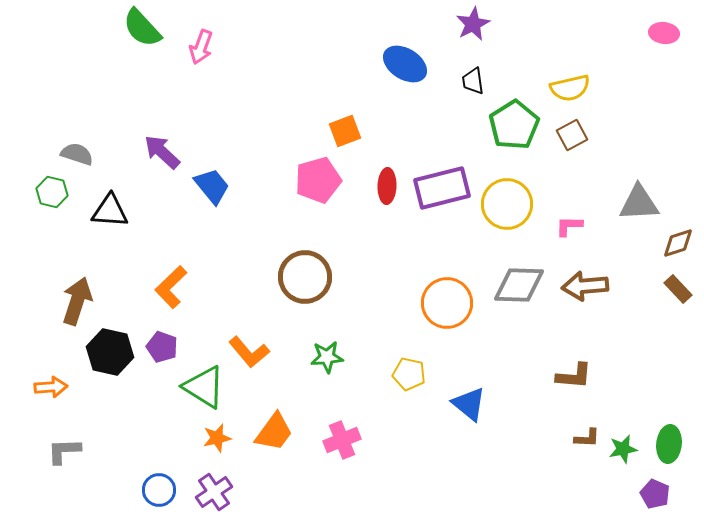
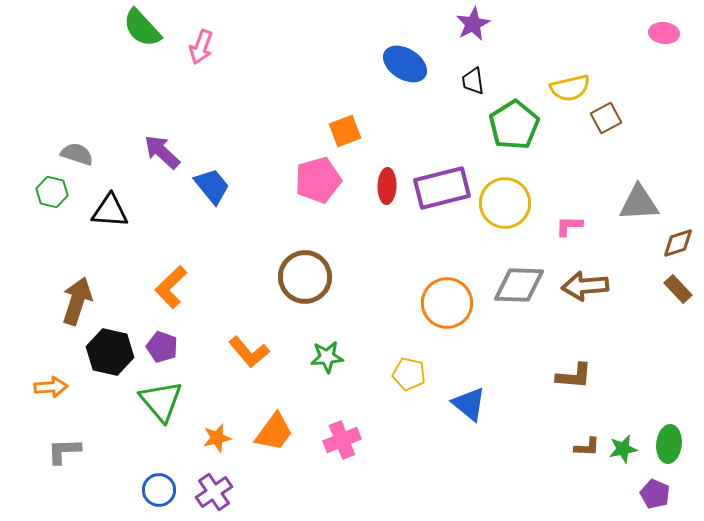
brown square at (572, 135): moved 34 px right, 17 px up
yellow circle at (507, 204): moved 2 px left, 1 px up
green triangle at (204, 387): moved 43 px left, 14 px down; rotated 18 degrees clockwise
brown L-shape at (587, 438): moved 9 px down
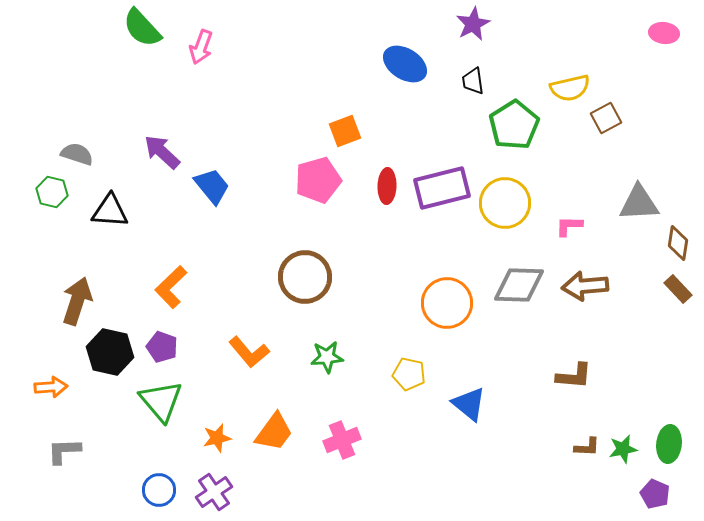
brown diamond at (678, 243): rotated 64 degrees counterclockwise
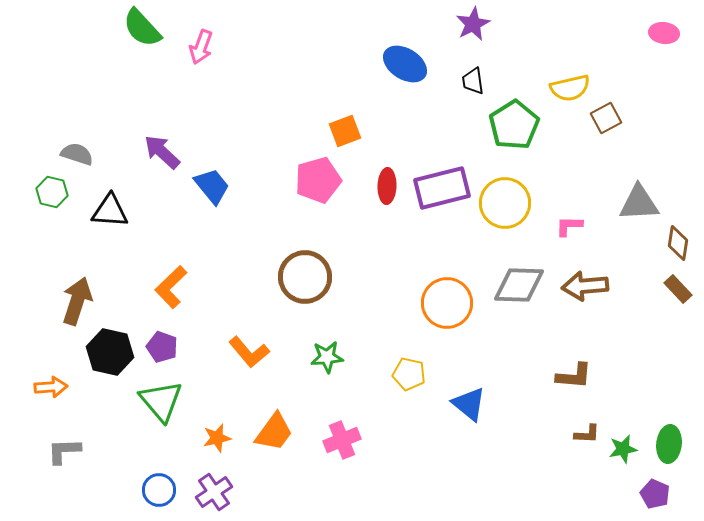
brown L-shape at (587, 447): moved 13 px up
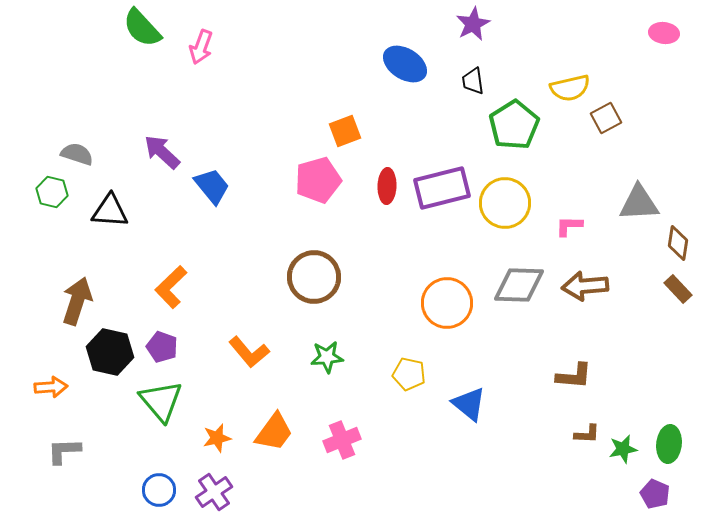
brown circle at (305, 277): moved 9 px right
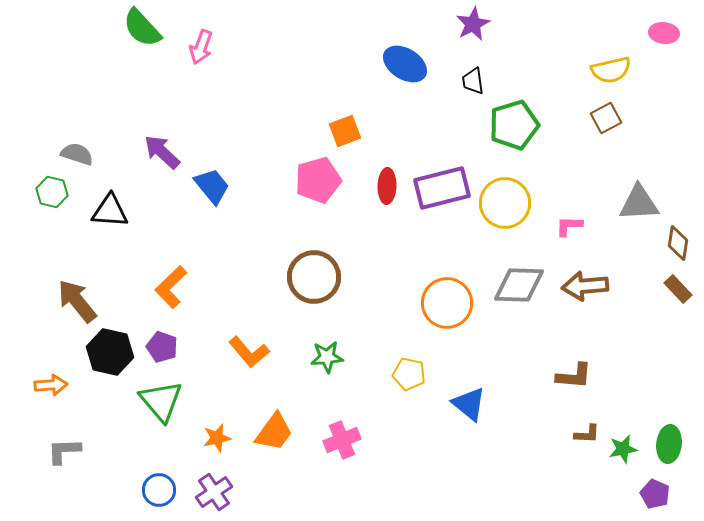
yellow semicircle at (570, 88): moved 41 px right, 18 px up
green pentagon at (514, 125): rotated 15 degrees clockwise
brown arrow at (77, 301): rotated 57 degrees counterclockwise
orange arrow at (51, 387): moved 2 px up
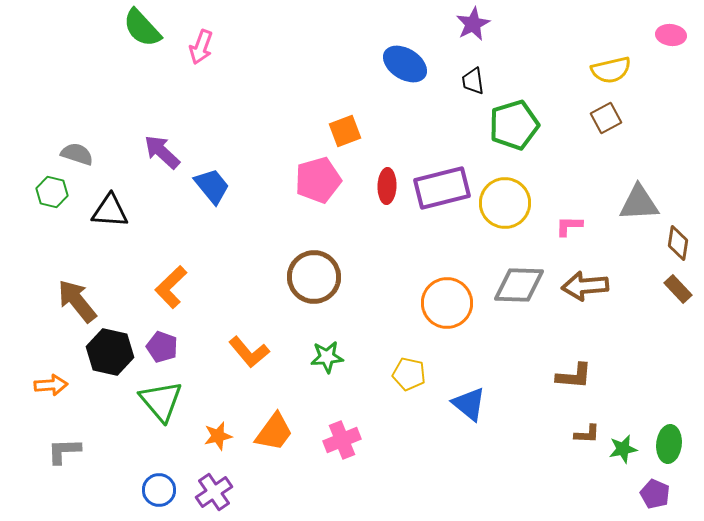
pink ellipse at (664, 33): moved 7 px right, 2 px down
orange star at (217, 438): moved 1 px right, 2 px up
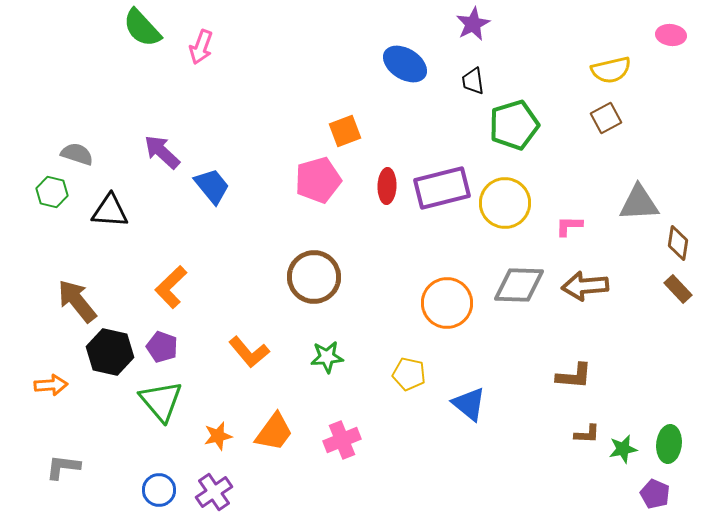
gray L-shape at (64, 451): moved 1 px left, 16 px down; rotated 9 degrees clockwise
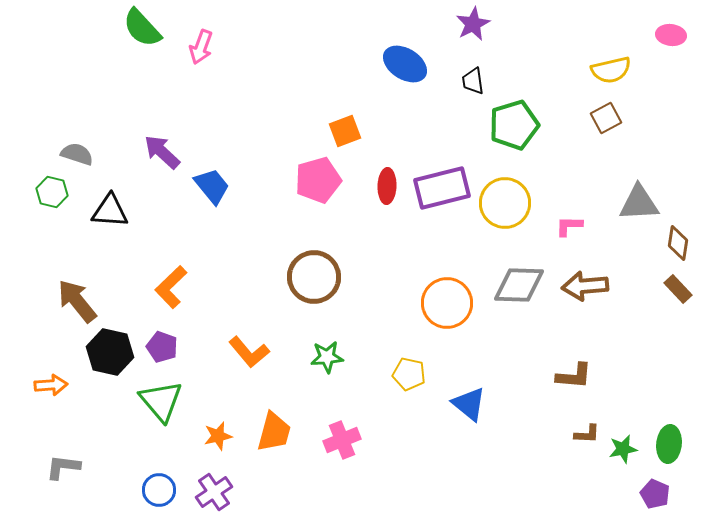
orange trapezoid at (274, 432): rotated 21 degrees counterclockwise
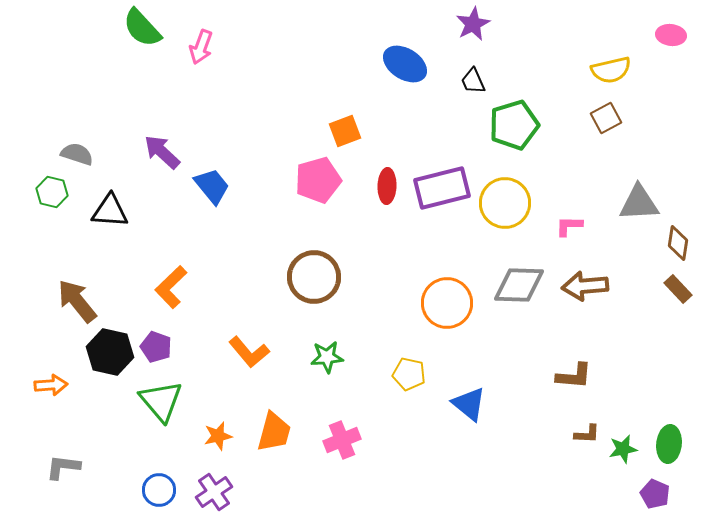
black trapezoid at (473, 81): rotated 16 degrees counterclockwise
purple pentagon at (162, 347): moved 6 px left
